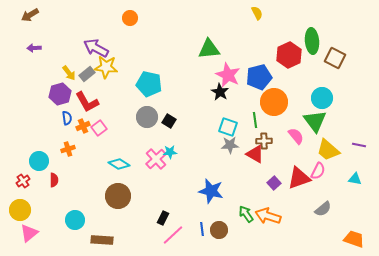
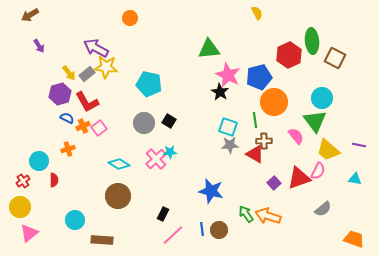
purple arrow at (34, 48): moved 5 px right, 2 px up; rotated 120 degrees counterclockwise
gray circle at (147, 117): moved 3 px left, 6 px down
blue semicircle at (67, 118): rotated 56 degrees counterclockwise
yellow circle at (20, 210): moved 3 px up
black rectangle at (163, 218): moved 4 px up
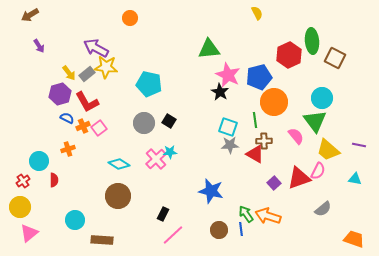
blue line at (202, 229): moved 39 px right
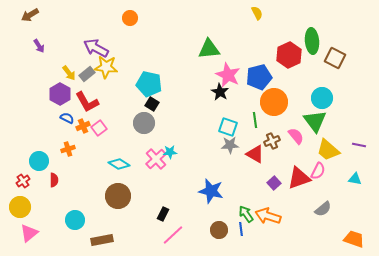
purple hexagon at (60, 94): rotated 15 degrees counterclockwise
black square at (169, 121): moved 17 px left, 17 px up
brown cross at (264, 141): moved 8 px right; rotated 21 degrees counterclockwise
brown rectangle at (102, 240): rotated 15 degrees counterclockwise
